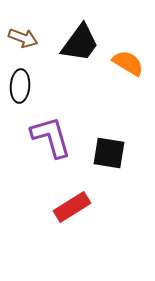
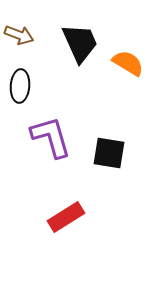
brown arrow: moved 4 px left, 3 px up
black trapezoid: rotated 60 degrees counterclockwise
red rectangle: moved 6 px left, 10 px down
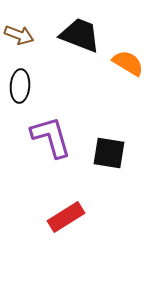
black trapezoid: moved 8 px up; rotated 45 degrees counterclockwise
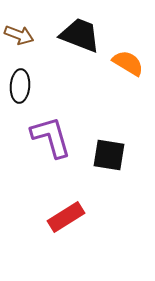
black square: moved 2 px down
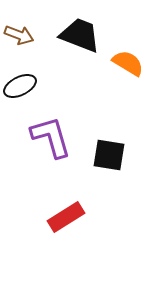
black ellipse: rotated 60 degrees clockwise
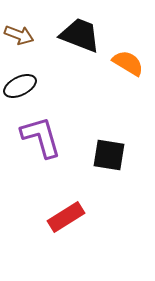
purple L-shape: moved 10 px left
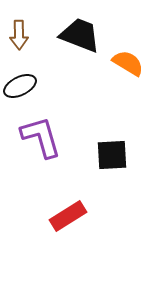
brown arrow: rotated 68 degrees clockwise
black square: moved 3 px right; rotated 12 degrees counterclockwise
red rectangle: moved 2 px right, 1 px up
